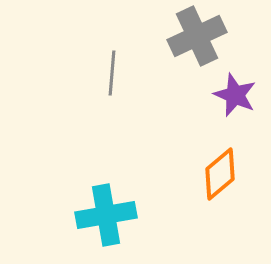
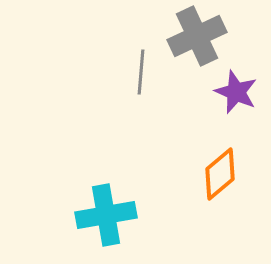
gray line: moved 29 px right, 1 px up
purple star: moved 1 px right, 3 px up
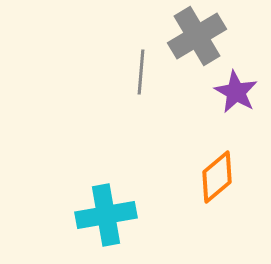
gray cross: rotated 6 degrees counterclockwise
purple star: rotated 6 degrees clockwise
orange diamond: moved 3 px left, 3 px down
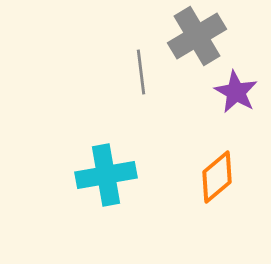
gray line: rotated 12 degrees counterclockwise
cyan cross: moved 40 px up
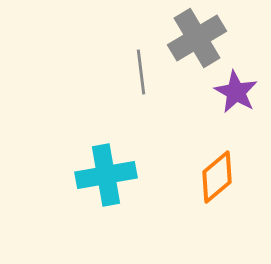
gray cross: moved 2 px down
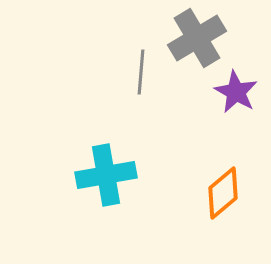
gray line: rotated 12 degrees clockwise
orange diamond: moved 6 px right, 16 px down
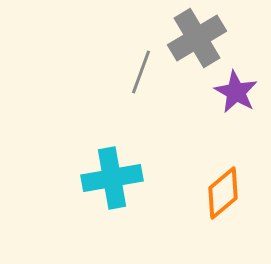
gray line: rotated 15 degrees clockwise
cyan cross: moved 6 px right, 3 px down
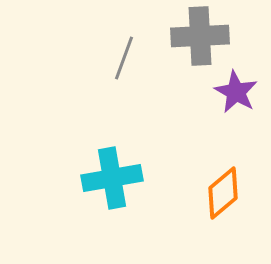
gray cross: moved 3 px right, 2 px up; rotated 28 degrees clockwise
gray line: moved 17 px left, 14 px up
